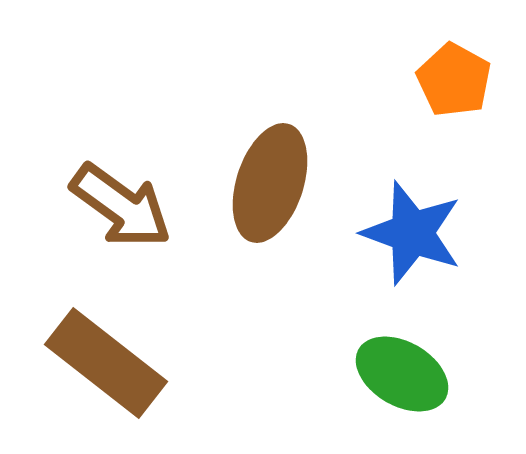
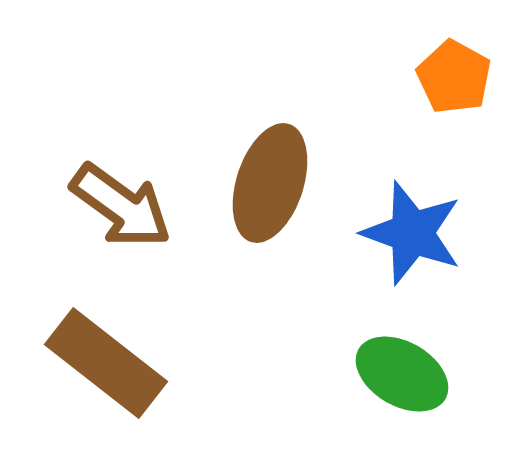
orange pentagon: moved 3 px up
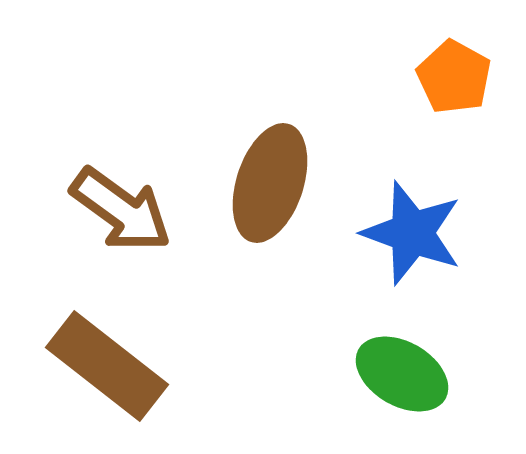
brown arrow: moved 4 px down
brown rectangle: moved 1 px right, 3 px down
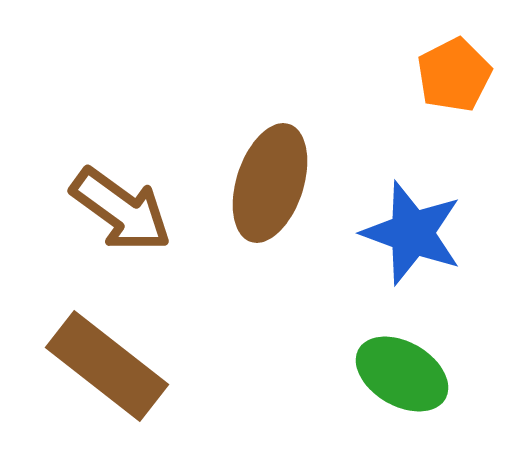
orange pentagon: moved 2 px up; rotated 16 degrees clockwise
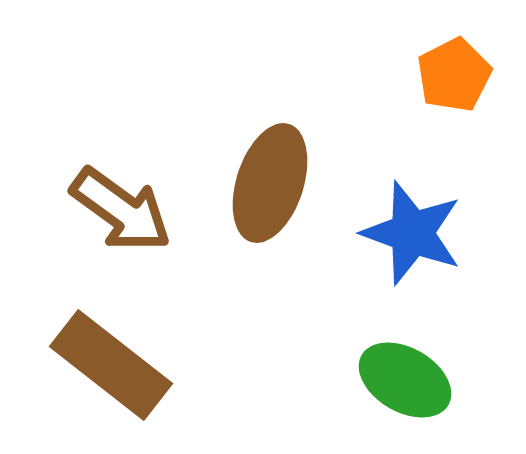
brown rectangle: moved 4 px right, 1 px up
green ellipse: moved 3 px right, 6 px down
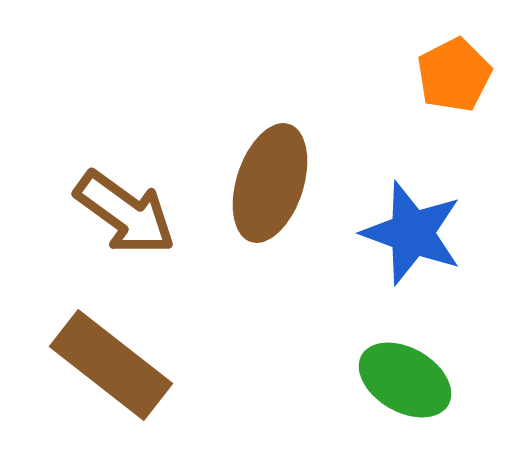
brown arrow: moved 4 px right, 3 px down
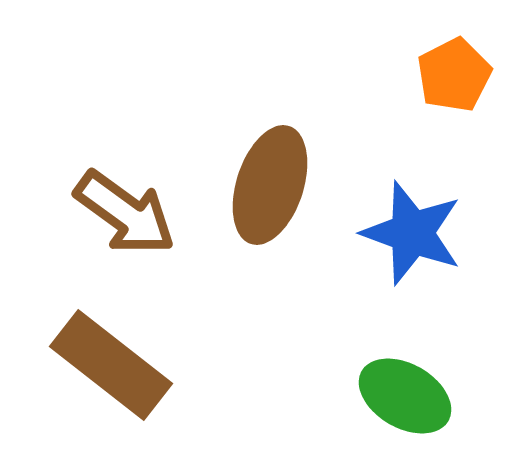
brown ellipse: moved 2 px down
green ellipse: moved 16 px down
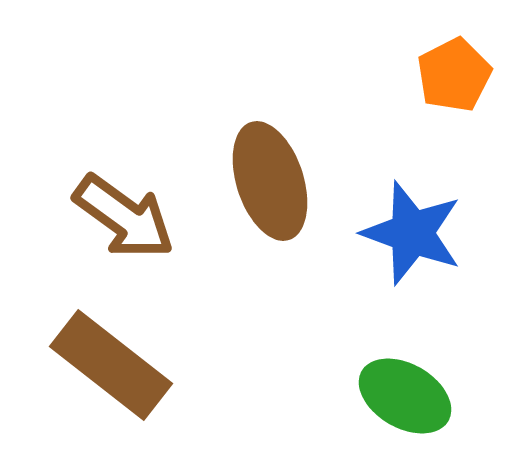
brown ellipse: moved 4 px up; rotated 36 degrees counterclockwise
brown arrow: moved 1 px left, 4 px down
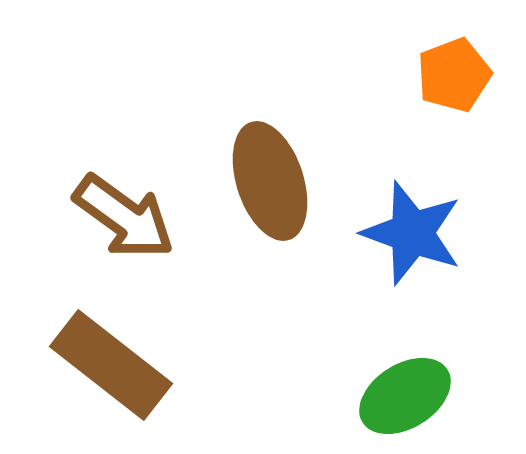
orange pentagon: rotated 6 degrees clockwise
green ellipse: rotated 62 degrees counterclockwise
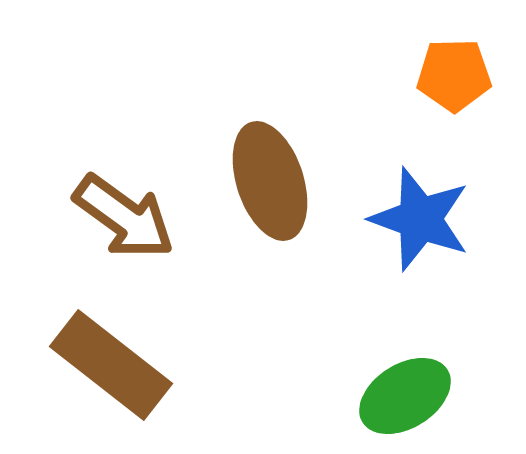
orange pentagon: rotated 20 degrees clockwise
blue star: moved 8 px right, 14 px up
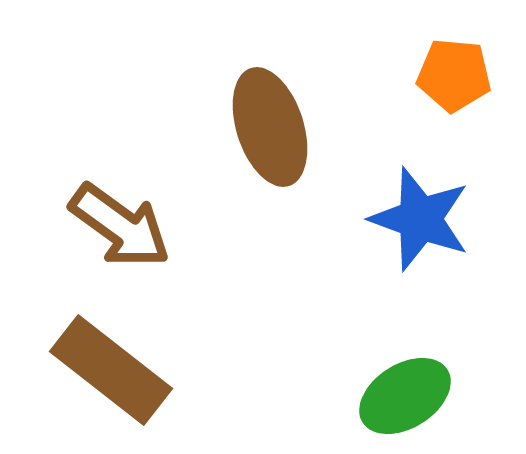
orange pentagon: rotated 6 degrees clockwise
brown ellipse: moved 54 px up
brown arrow: moved 4 px left, 9 px down
brown rectangle: moved 5 px down
